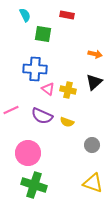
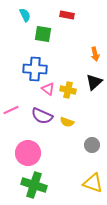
orange arrow: rotated 64 degrees clockwise
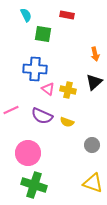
cyan semicircle: moved 1 px right
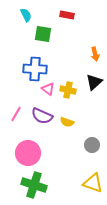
pink line: moved 5 px right, 4 px down; rotated 35 degrees counterclockwise
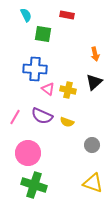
pink line: moved 1 px left, 3 px down
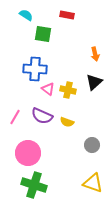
cyan semicircle: rotated 32 degrees counterclockwise
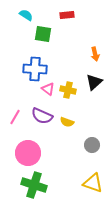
red rectangle: rotated 16 degrees counterclockwise
